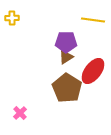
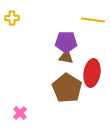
brown triangle: rotated 42 degrees clockwise
red ellipse: moved 1 px left, 2 px down; rotated 28 degrees counterclockwise
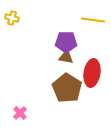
yellow cross: rotated 16 degrees clockwise
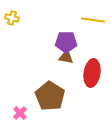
brown pentagon: moved 17 px left, 8 px down
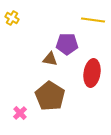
yellow cross: rotated 16 degrees clockwise
purple pentagon: moved 1 px right, 2 px down
brown triangle: moved 16 px left, 2 px down
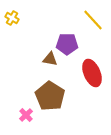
yellow line: rotated 40 degrees clockwise
red ellipse: rotated 32 degrees counterclockwise
pink cross: moved 6 px right, 2 px down
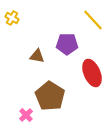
brown triangle: moved 13 px left, 3 px up
